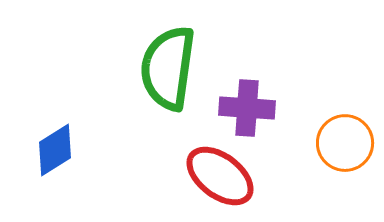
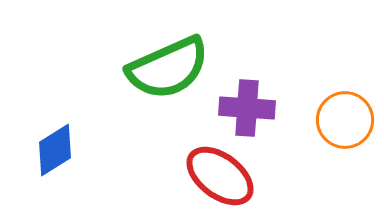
green semicircle: rotated 122 degrees counterclockwise
orange circle: moved 23 px up
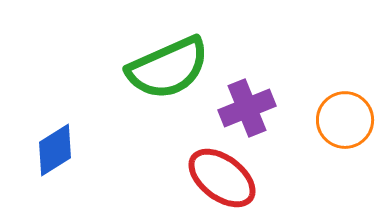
purple cross: rotated 26 degrees counterclockwise
red ellipse: moved 2 px right, 2 px down
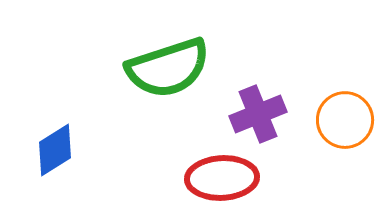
green semicircle: rotated 6 degrees clockwise
purple cross: moved 11 px right, 6 px down
red ellipse: rotated 40 degrees counterclockwise
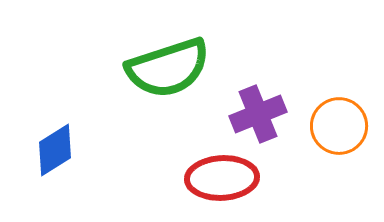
orange circle: moved 6 px left, 6 px down
